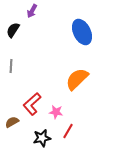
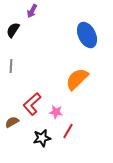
blue ellipse: moved 5 px right, 3 px down
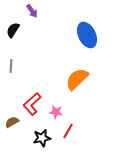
purple arrow: rotated 64 degrees counterclockwise
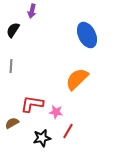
purple arrow: rotated 48 degrees clockwise
red L-shape: rotated 50 degrees clockwise
brown semicircle: moved 1 px down
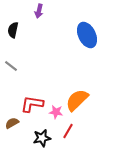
purple arrow: moved 7 px right
black semicircle: rotated 21 degrees counterclockwise
gray line: rotated 56 degrees counterclockwise
orange semicircle: moved 21 px down
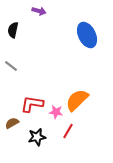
purple arrow: rotated 88 degrees counterclockwise
black star: moved 5 px left, 1 px up
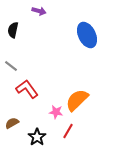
red L-shape: moved 5 px left, 15 px up; rotated 45 degrees clockwise
black star: rotated 24 degrees counterclockwise
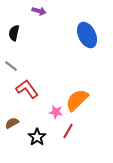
black semicircle: moved 1 px right, 3 px down
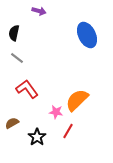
gray line: moved 6 px right, 8 px up
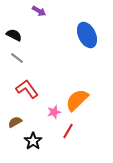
purple arrow: rotated 16 degrees clockwise
black semicircle: moved 2 px down; rotated 105 degrees clockwise
pink star: moved 2 px left; rotated 24 degrees counterclockwise
brown semicircle: moved 3 px right, 1 px up
black star: moved 4 px left, 4 px down
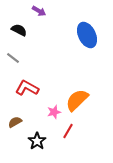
black semicircle: moved 5 px right, 5 px up
gray line: moved 4 px left
red L-shape: moved 1 px up; rotated 25 degrees counterclockwise
black star: moved 4 px right
